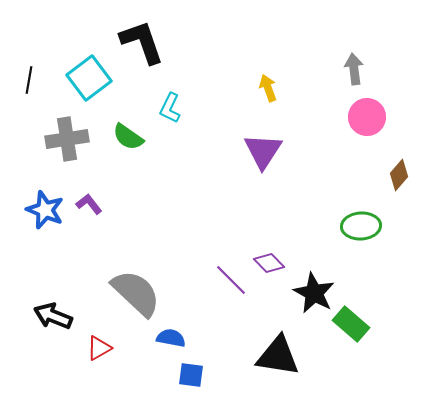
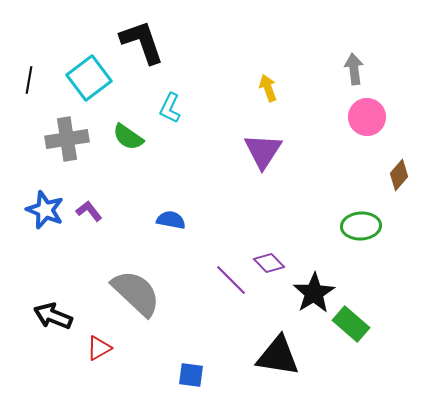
purple L-shape: moved 7 px down
black star: rotated 12 degrees clockwise
blue semicircle: moved 118 px up
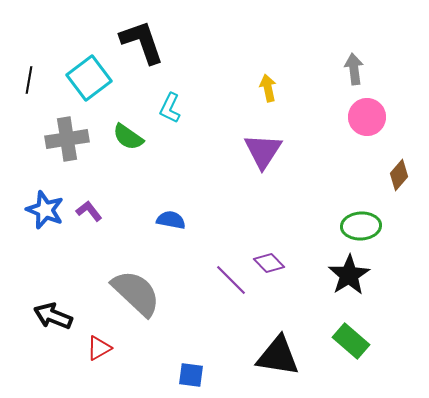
yellow arrow: rotated 8 degrees clockwise
black star: moved 35 px right, 18 px up
green rectangle: moved 17 px down
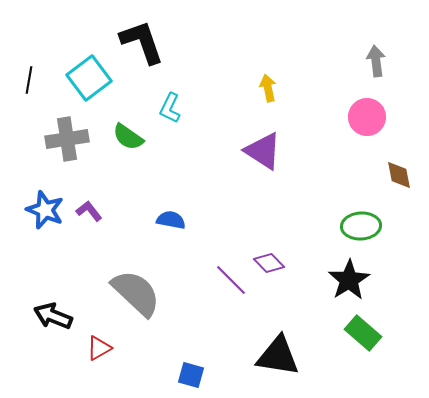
gray arrow: moved 22 px right, 8 px up
purple triangle: rotated 30 degrees counterclockwise
brown diamond: rotated 52 degrees counterclockwise
black star: moved 5 px down
green rectangle: moved 12 px right, 8 px up
blue square: rotated 8 degrees clockwise
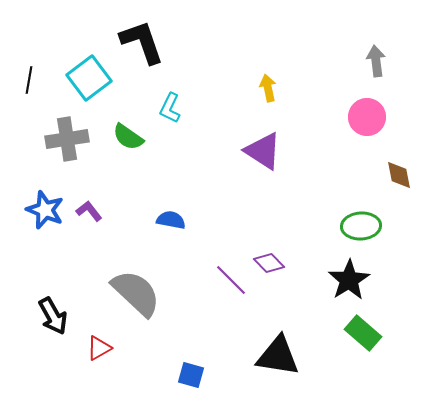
black arrow: rotated 141 degrees counterclockwise
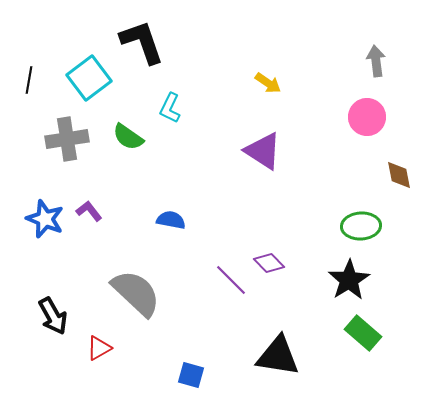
yellow arrow: moved 5 px up; rotated 136 degrees clockwise
blue star: moved 9 px down
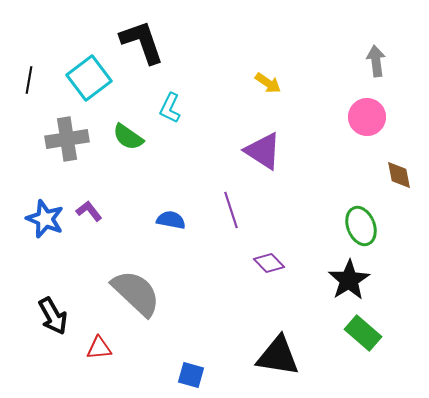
green ellipse: rotated 72 degrees clockwise
purple line: moved 70 px up; rotated 27 degrees clockwise
red triangle: rotated 24 degrees clockwise
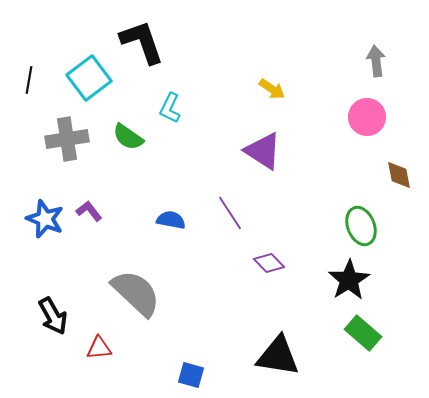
yellow arrow: moved 4 px right, 6 px down
purple line: moved 1 px left, 3 px down; rotated 15 degrees counterclockwise
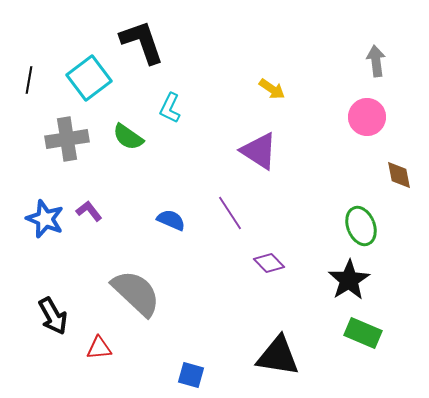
purple triangle: moved 4 px left
blue semicircle: rotated 12 degrees clockwise
green rectangle: rotated 18 degrees counterclockwise
